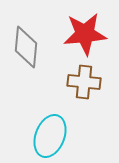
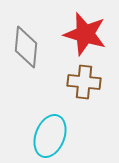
red star: rotated 21 degrees clockwise
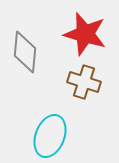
gray diamond: moved 1 px left, 5 px down
brown cross: rotated 12 degrees clockwise
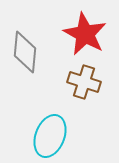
red star: rotated 12 degrees clockwise
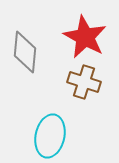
red star: moved 3 px down
cyan ellipse: rotated 9 degrees counterclockwise
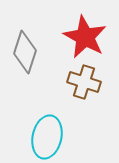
gray diamond: rotated 12 degrees clockwise
cyan ellipse: moved 3 px left, 1 px down
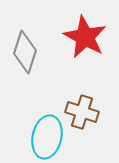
brown cross: moved 2 px left, 30 px down
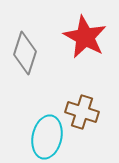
gray diamond: moved 1 px down
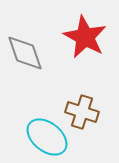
gray diamond: rotated 36 degrees counterclockwise
cyan ellipse: rotated 63 degrees counterclockwise
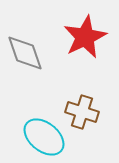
red star: rotated 18 degrees clockwise
cyan ellipse: moved 3 px left
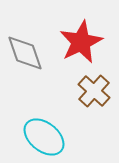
red star: moved 4 px left, 5 px down
brown cross: moved 12 px right, 21 px up; rotated 24 degrees clockwise
